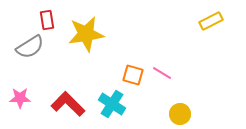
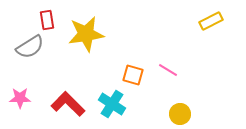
pink line: moved 6 px right, 3 px up
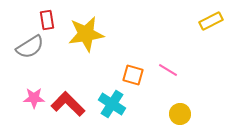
pink star: moved 14 px right
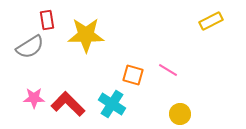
yellow star: moved 1 px down; rotated 9 degrees clockwise
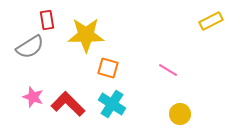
orange square: moved 25 px left, 7 px up
pink star: moved 1 px left, 1 px up; rotated 20 degrees clockwise
